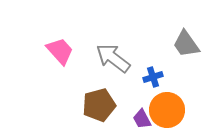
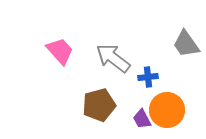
blue cross: moved 5 px left; rotated 12 degrees clockwise
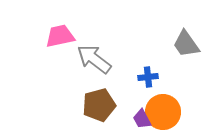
pink trapezoid: moved 15 px up; rotated 60 degrees counterclockwise
gray arrow: moved 19 px left, 1 px down
orange circle: moved 4 px left, 2 px down
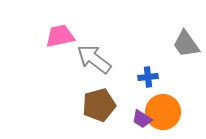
purple trapezoid: rotated 30 degrees counterclockwise
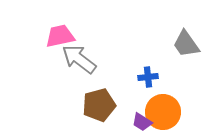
gray arrow: moved 15 px left
purple trapezoid: moved 3 px down
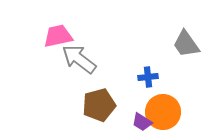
pink trapezoid: moved 2 px left
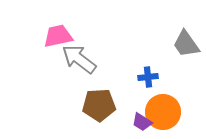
brown pentagon: rotated 12 degrees clockwise
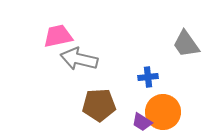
gray arrow: rotated 24 degrees counterclockwise
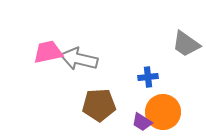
pink trapezoid: moved 10 px left, 16 px down
gray trapezoid: rotated 20 degrees counterclockwise
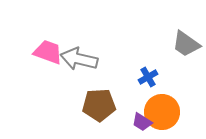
pink trapezoid: rotated 32 degrees clockwise
blue cross: rotated 24 degrees counterclockwise
orange circle: moved 1 px left
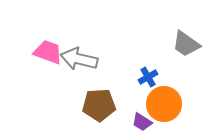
orange circle: moved 2 px right, 8 px up
